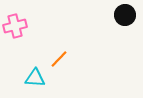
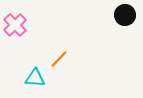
pink cross: moved 1 px up; rotated 30 degrees counterclockwise
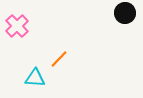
black circle: moved 2 px up
pink cross: moved 2 px right, 1 px down
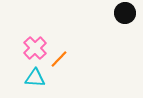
pink cross: moved 18 px right, 22 px down
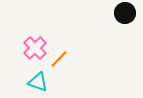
cyan triangle: moved 3 px right, 4 px down; rotated 15 degrees clockwise
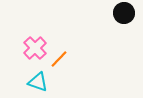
black circle: moved 1 px left
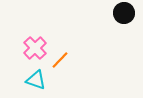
orange line: moved 1 px right, 1 px down
cyan triangle: moved 2 px left, 2 px up
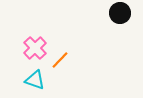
black circle: moved 4 px left
cyan triangle: moved 1 px left
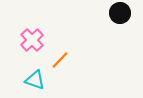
pink cross: moved 3 px left, 8 px up
